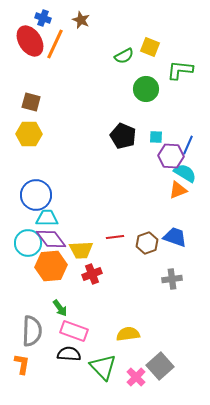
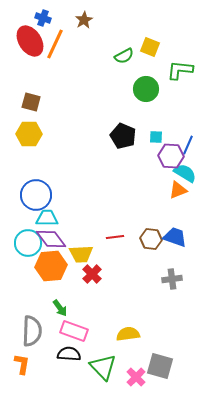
brown star: moved 3 px right; rotated 18 degrees clockwise
brown hexagon: moved 4 px right, 4 px up; rotated 25 degrees clockwise
yellow trapezoid: moved 4 px down
red cross: rotated 24 degrees counterclockwise
gray square: rotated 32 degrees counterclockwise
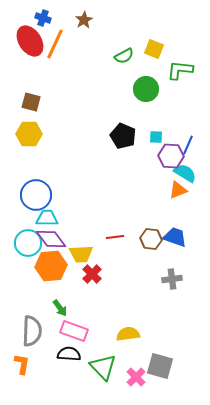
yellow square: moved 4 px right, 2 px down
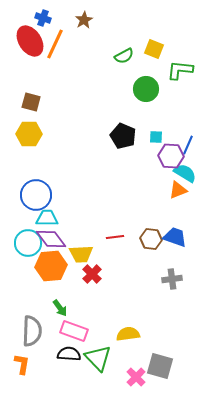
green triangle: moved 5 px left, 9 px up
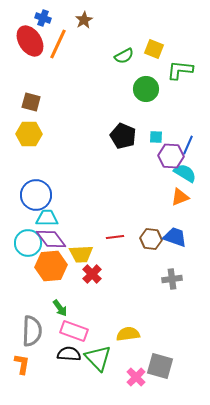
orange line: moved 3 px right
orange triangle: moved 2 px right, 7 px down
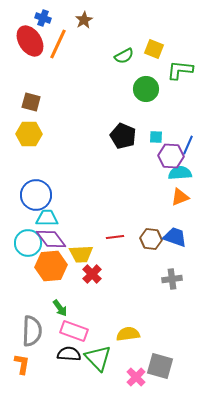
cyan semicircle: moved 5 px left; rotated 35 degrees counterclockwise
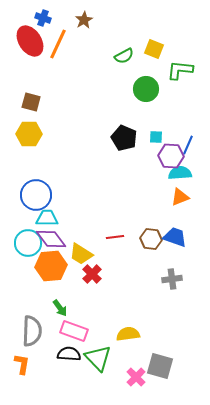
black pentagon: moved 1 px right, 2 px down
yellow trapezoid: rotated 35 degrees clockwise
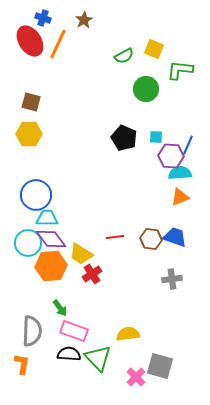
red cross: rotated 12 degrees clockwise
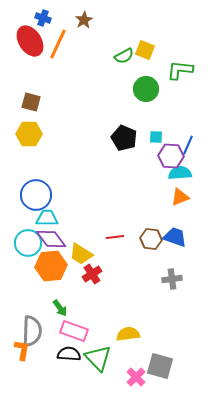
yellow square: moved 9 px left, 1 px down
orange L-shape: moved 14 px up
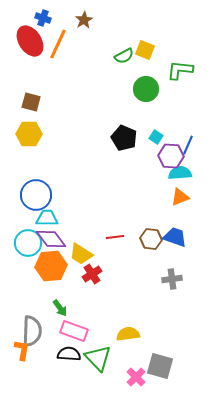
cyan square: rotated 32 degrees clockwise
